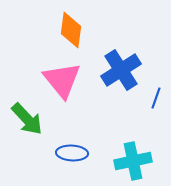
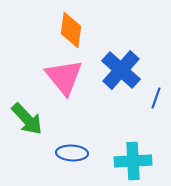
blue cross: rotated 15 degrees counterclockwise
pink triangle: moved 2 px right, 3 px up
cyan cross: rotated 9 degrees clockwise
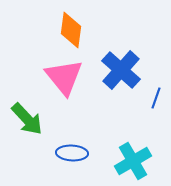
cyan cross: rotated 27 degrees counterclockwise
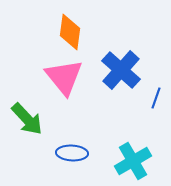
orange diamond: moved 1 px left, 2 px down
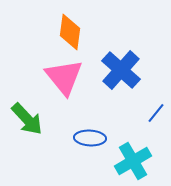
blue line: moved 15 px down; rotated 20 degrees clockwise
blue ellipse: moved 18 px right, 15 px up
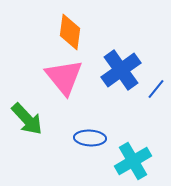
blue cross: rotated 12 degrees clockwise
blue line: moved 24 px up
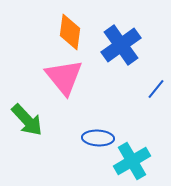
blue cross: moved 25 px up
green arrow: moved 1 px down
blue ellipse: moved 8 px right
cyan cross: moved 1 px left
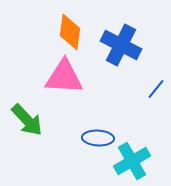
blue cross: rotated 27 degrees counterclockwise
pink triangle: rotated 48 degrees counterclockwise
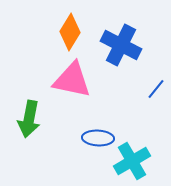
orange diamond: rotated 24 degrees clockwise
pink triangle: moved 8 px right, 3 px down; rotated 9 degrees clockwise
green arrow: moved 2 px right, 1 px up; rotated 54 degrees clockwise
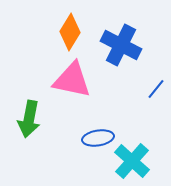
blue ellipse: rotated 12 degrees counterclockwise
cyan cross: rotated 18 degrees counterclockwise
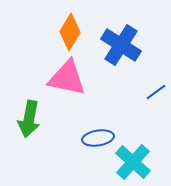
blue cross: rotated 6 degrees clockwise
pink triangle: moved 5 px left, 2 px up
blue line: moved 3 px down; rotated 15 degrees clockwise
cyan cross: moved 1 px right, 1 px down
